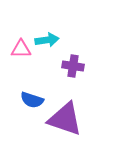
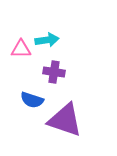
purple cross: moved 19 px left, 6 px down
purple triangle: moved 1 px down
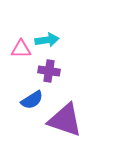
purple cross: moved 5 px left, 1 px up
blue semicircle: rotated 50 degrees counterclockwise
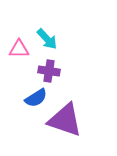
cyan arrow: moved 1 px up; rotated 55 degrees clockwise
pink triangle: moved 2 px left
blue semicircle: moved 4 px right, 2 px up
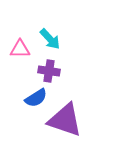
cyan arrow: moved 3 px right
pink triangle: moved 1 px right
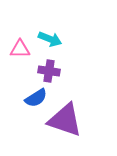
cyan arrow: rotated 25 degrees counterclockwise
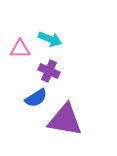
purple cross: rotated 15 degrees clockwise
purple triangle: rotated 9 degrees counterclockwise
